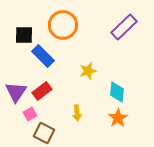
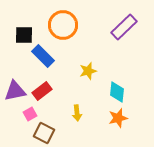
purple triangle: moved 1 px left, 1 px up; rotated 45 degrees clockwise
orange star: rotated 18 degrees clockwise
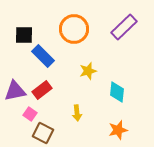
orange circle: moved 11 px right, 4 px down
red rectangle: moved 1 px up
pink square: rotated 24 degrees counterclockwise
orange star: moved 12 px down
brown square: moved 1 px left
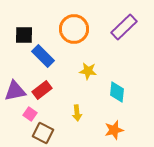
yellow star: rotated 24 degrees clockwise
orange star: moved 4 px left
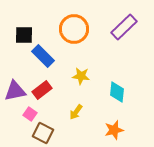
yellow star: moved 7 px left, 5 px down
yellow arrow: moved 1 px left, 1 px up; rotated 42 degrees clockwise
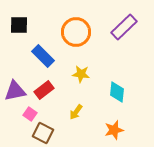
orange circle: moved 2 px right, 3 px down
black square: moved 5 px left, 10 px up
yellow star: moved 2 px up
red rectangle: moved 2 px right
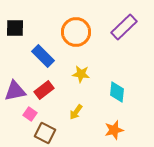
black square: moved 4 px left, 3 px down
brown square: moved 2 px right
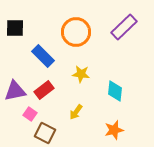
cyan diamond: moved 2 px left, 1 px up
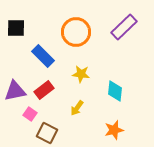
black square: moved 1 px right
yellow arrow: moved 1 px right, 4 px up
brown square: moved 2 px right
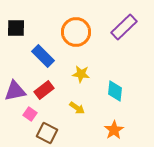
yellow arrow: rotated 91 degrees counterclockwise
orange star: rotated 18 degrees counterclockwise
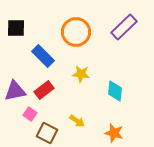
yellow arrow: moved 13 px down
orange star: moved 3 px down; rotated 24 degrees counterclockwise
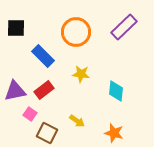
cyan diamond: moved 1 px right
